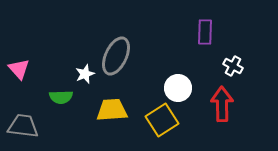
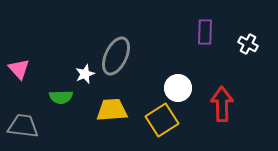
white cross: moved 15 px right, 22 px up
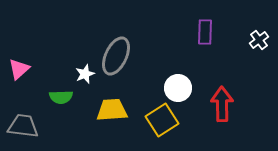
white cross: moved 11 px right, 4 px up; rotated 24 degrees clockwise
pink triangle: rotated 30 degrees clockwise
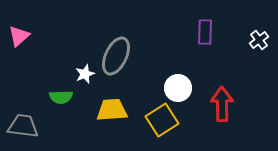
pink triangle: moved 33 px up
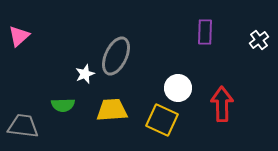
green semicircle: moved 2 px right, 8 px down
yellow square: rotated 32 degrees counterclockwise
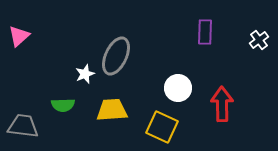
yellow square: moved 7 px down
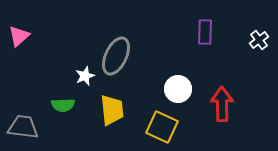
white star: moved 2 px down
white circle: moved 1 px down
yellow trapezoid: rotated 88 degrees clockwise
gray trapezoid: moved 1 px down
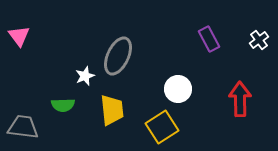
purple rectangle: moved 4 px right, 7 px down; rotated 30 degrees counterclockwise
pink triangle: rotated 25 degrees counterclockwise
gray ellipse: moved 2 px right
red arrow: moved 18 px right, 5 px up
yellow square: rotated 32 degrees clockwise
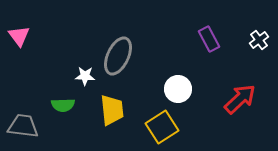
white star: rotated 24 degrees clockwise
red arrow: rotated 48 degrees clockwise
gray trapezoid: moved 1 px up
